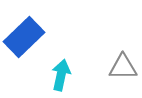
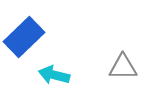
cyan arrow: moved 7 px left; rotated 88 degrees counterclockwise
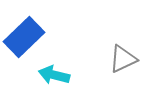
gray triangle: moved 8 px up; rotated 24 degrees counterclockwise
